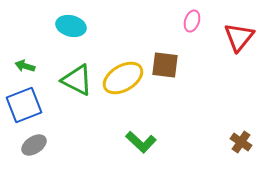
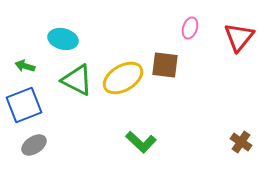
pink ellipse: moved 2 px left, 7 px down
cyan ellipse: moved 8 px left, 13 px down
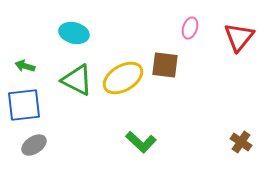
cyan ellipse: moved 11 px right, 6 px up
blue square: rotated 15 degrees clockwise
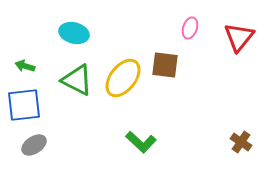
yellow ellipse: rotated 21 degrees counterclockwise
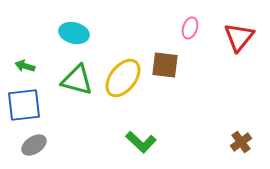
green triangle: rotated 12 degrees counterclockwise
brown cross: rotated 20 degrees clockwise
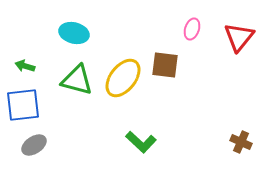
pink ellipse: moved 2 px right, 1 px down
blue square: moved 1 px left
brown cross: rotated 30 degrees counterclockwise
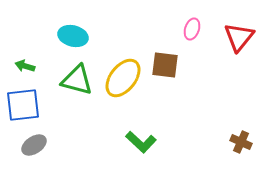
cyan ellipse: moved 1 px left, 3 px down
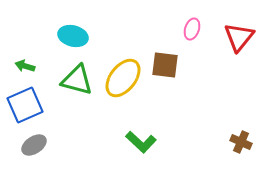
blue square: moved 2 px right; rotated 18 degrees counterclockwise
